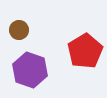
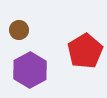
purple hexagon: rotated 12 degrees clockwise
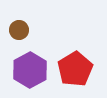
red pentagon: moved 10 px left, 18 px down
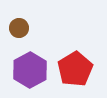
brown circle: moved 2 px up
